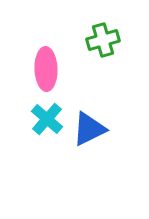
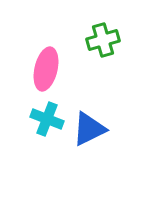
pink ellipse: rotated 15 degrees clockwise
cyan cross: rotated 20 degrees counterclockwise
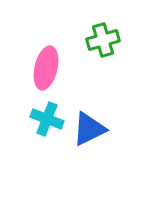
pink ellipse: moved 1 px up
